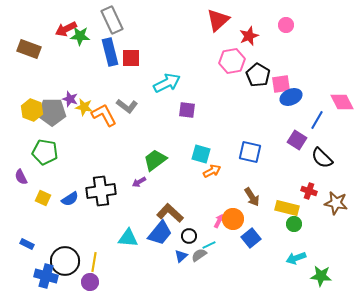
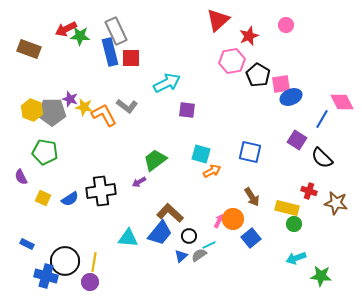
gray rectangle at (112, 20): moved 4 px right, 11 px down
blue line at (317, 120): moved 5 px right, 1 px up
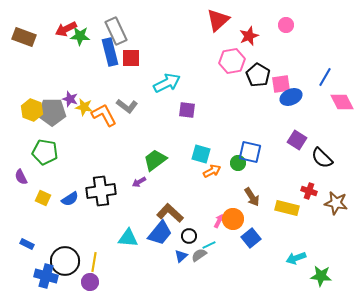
brown rectangle at (29, 49): moved 5 px left, 12 px up
blue line at (322, 119): moved 3 px right, 42 px up
green circle at (294, 224): moved 56 px left, 61 px up
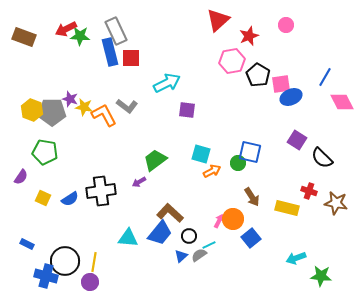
purple semicircle at (21, 177): rotated 119 degrees counterclockwise
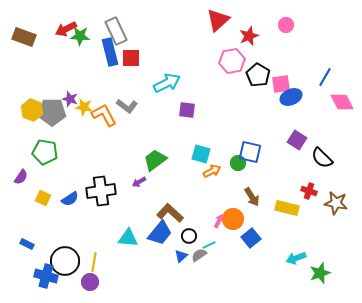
green star at (321, 276): moved 1 px left, 3 px up; rotated 25 degrees counterclockwise
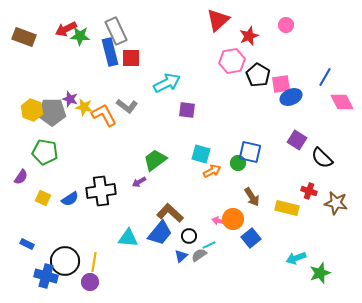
pink arrow at (219, 221): rotated 104 degrees counterclockwise
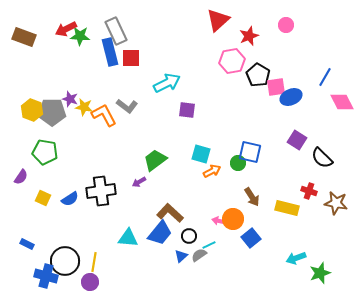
pink square at (281, 84): moved 5 px left, 3 px down
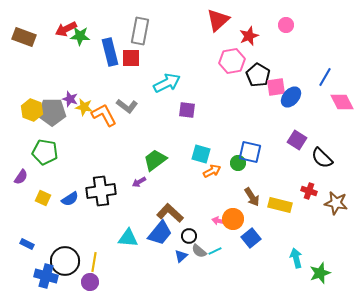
gray rectangle at (116, 31): moved 24 px right; rotated 36 degrees clockwise
blue ellipse at (291, 97): rotated 25 degrees counterclockwise
yellow rectangle at (287, 208): moved 7 px left, 3 px up
cyan line at (209, 245): moved 6 px right, 6 px down
gray semicircle at (199, 255): moved 4 px up; rotated 105 degrees counterclockwise
cyan arrow at (296, 258): rotated 96 degrees clockwise
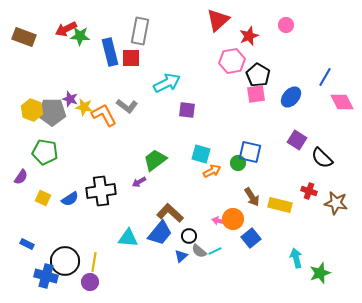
pink square at (276, 87): moved 20 px left, 7 px down
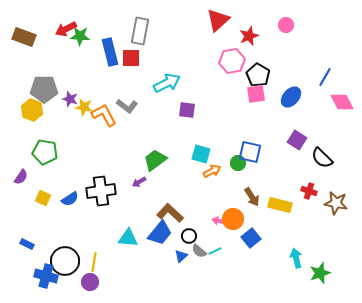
gray pentagon at (52, 112): moved 8 px left, 23 px up
